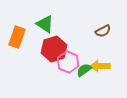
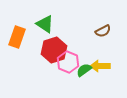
red hexagon: moved 1 px down
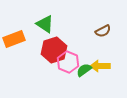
orange rectangle: moved 3 px left, 2 px down; rotated 50 degrees clockwise
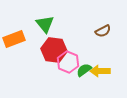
green triangle: rotated 18 degrees clockwise
red hexagon: rotated 25 degrees clockwise
yellow arrow: moved 5 px down
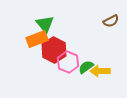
brown semicircle: moved 8 px right, 10 px up
orange rectangle: moved 23 px right
red hexagon: rotated 20 degrees clockwise
green semicircle: moved 2 px right, 3 px up
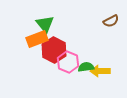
green semicircle: rotated 28 degrees clockwise
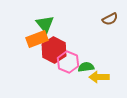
brown semicircle: moved 1 px left, 2 px up
yellow arrow: moved 1 px left, 6 px down
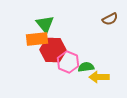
orange rectangle: rotated 15 degrees clockwise
red hexagon: moved 1 px left; rotated 25 degrees counterclockwise
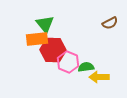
brown semicircle: moved 4 px down
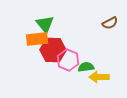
pink hexagon: moved 2 px up
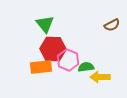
brown semicircle: moved 2 px right, 2 px down
orange rectangle: moved 4 px right, 28 px down
red hexagon: moved 1 px up
yellow arrow: moved 1 px right
